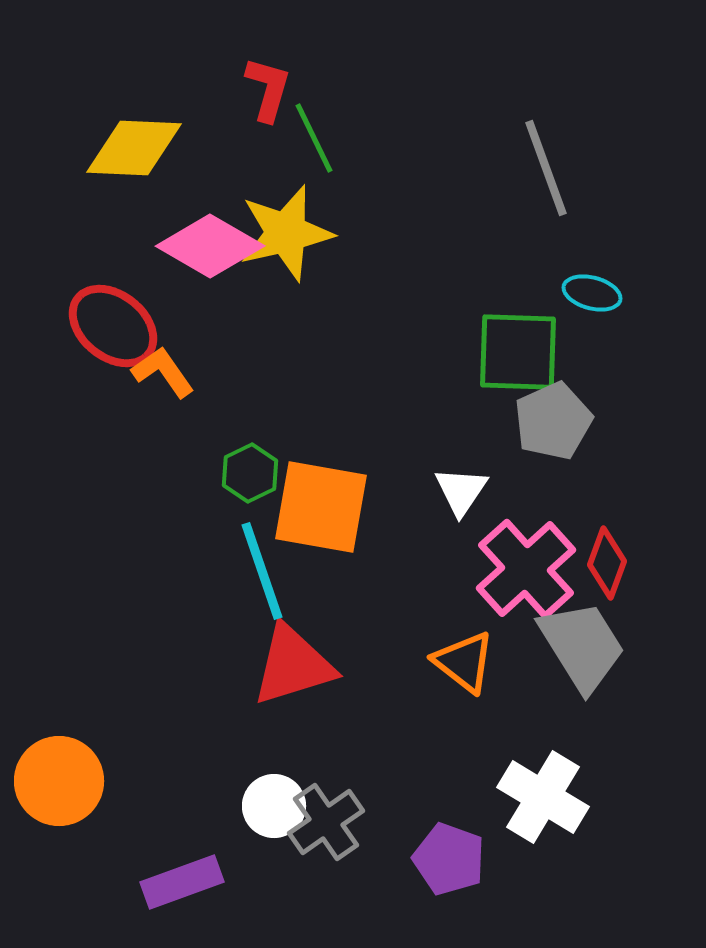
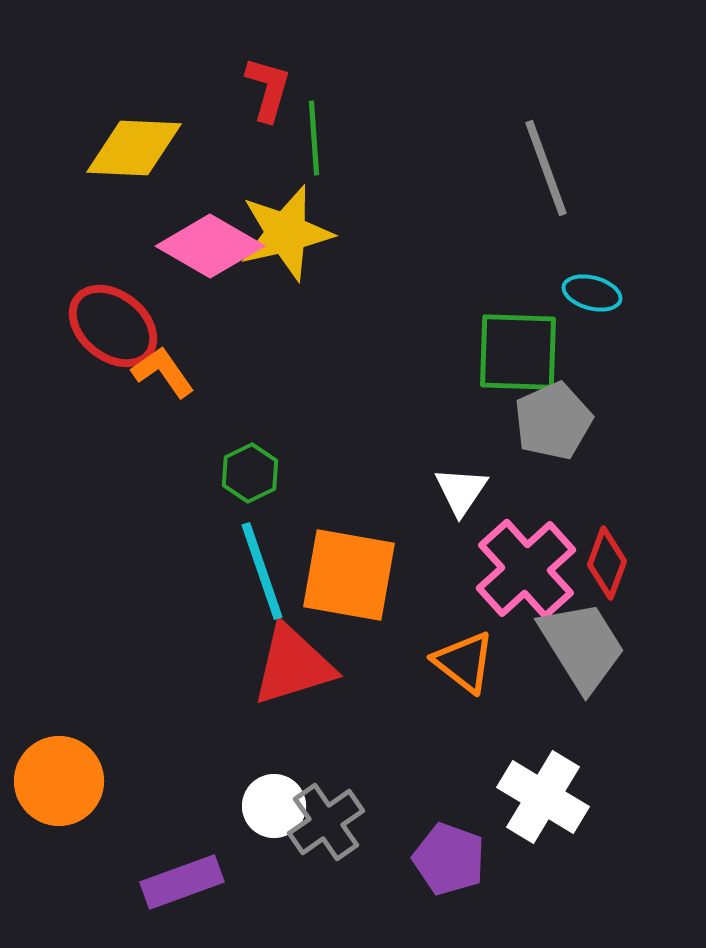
green line: rotated 22 degrees clockwise
orange square: moved 28 px right, 68 px down
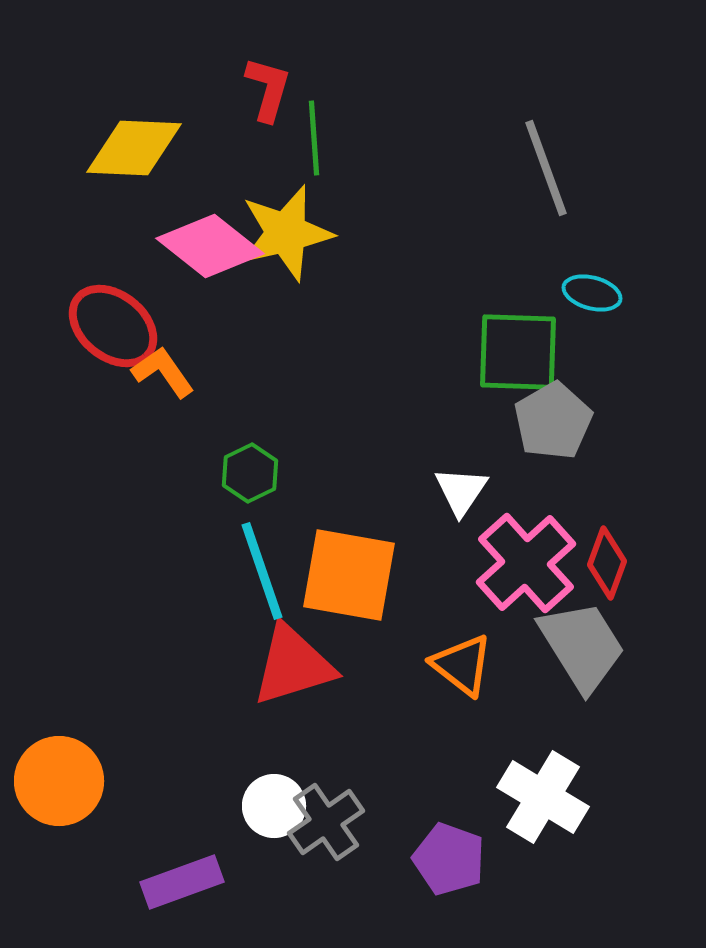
pink diamond: rotated 8 degrees clockwise
gray pentagon: rotated 6 degrees counterclockwise
pink cross: moved 6 px up
orange triangle: moved 2 px left, 3 px down
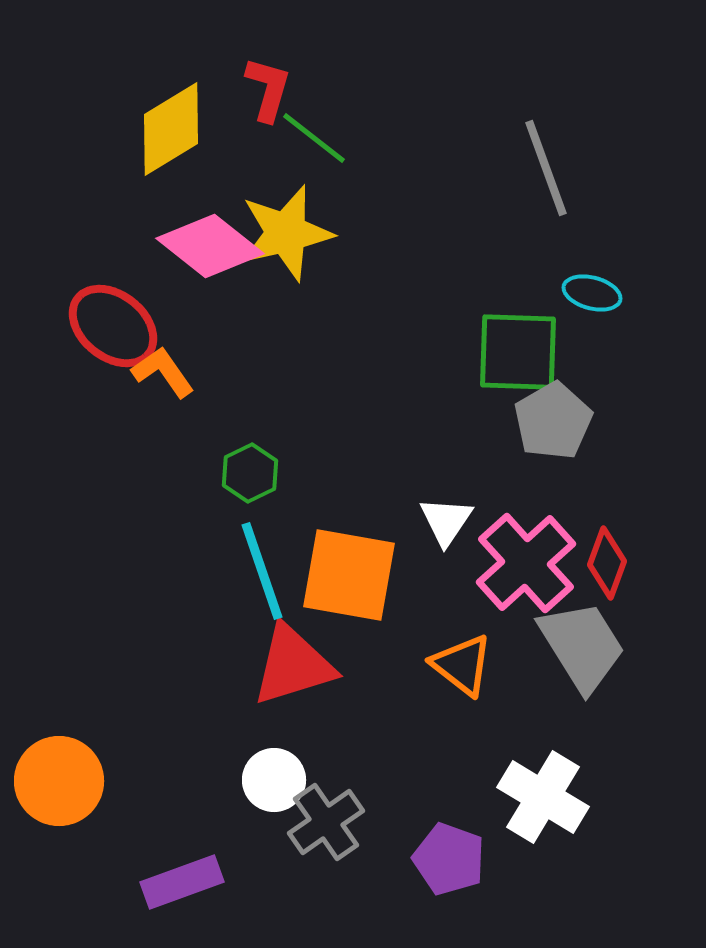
green line: rotated 48 degrees counterclockwise
yellow diamond: moved 37 px right, 19 px up; rotated 34 degrees counterclockwise
white triangle: moved 15 px left, 30 px down
white circle: moved 26 px up
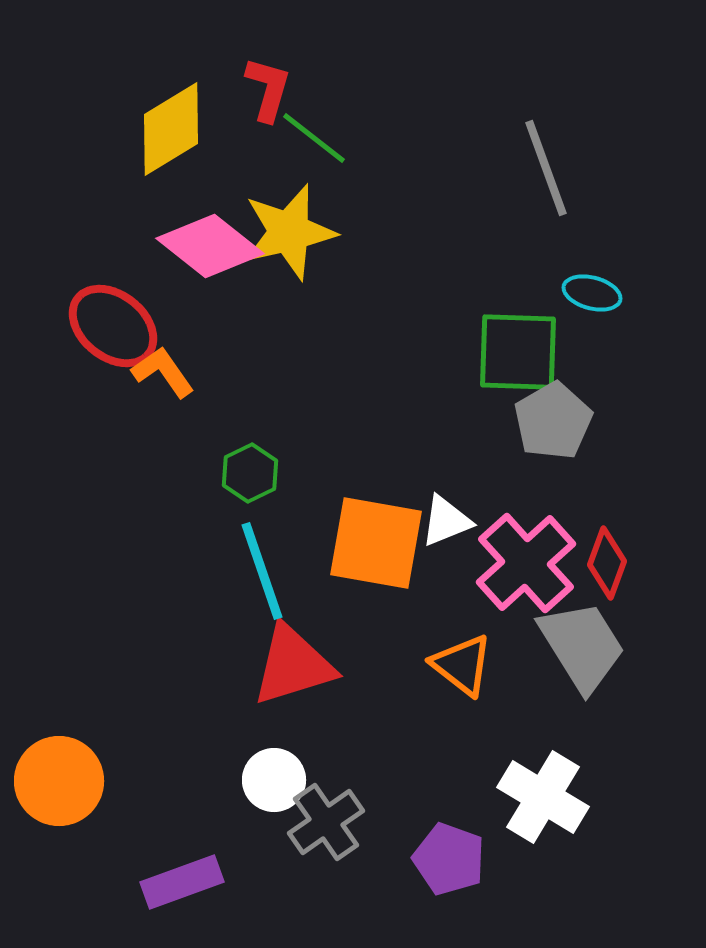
yellow star: moved 3 px right, 1 px up
white triangle: rotated 34 degrees clockwise
orange square: moved 27 px right, 32 px up
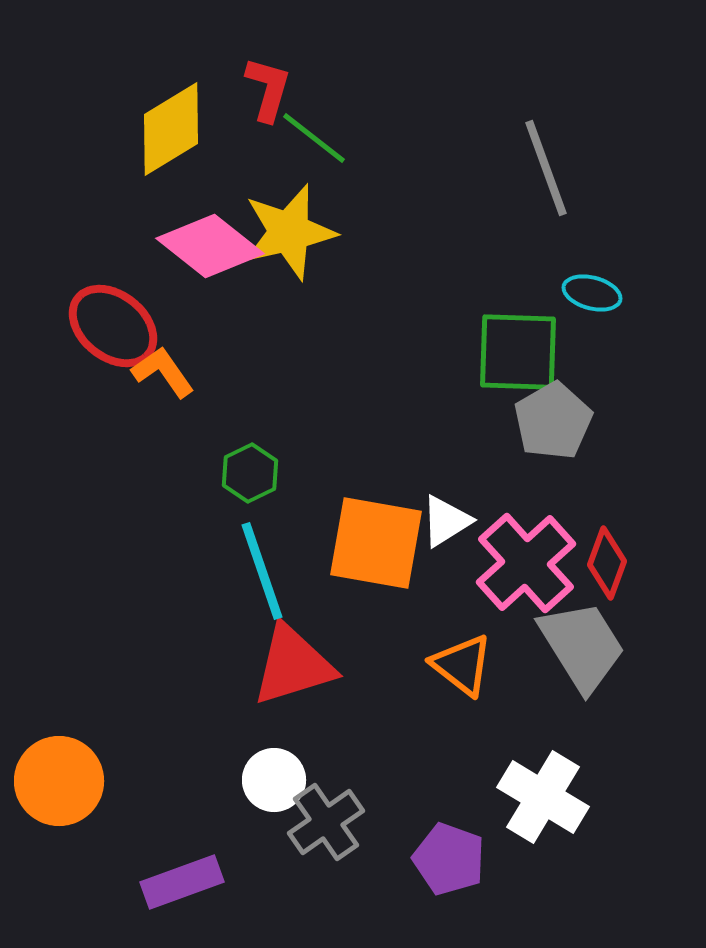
white triangle: rotated 10 degrees counterclockwise
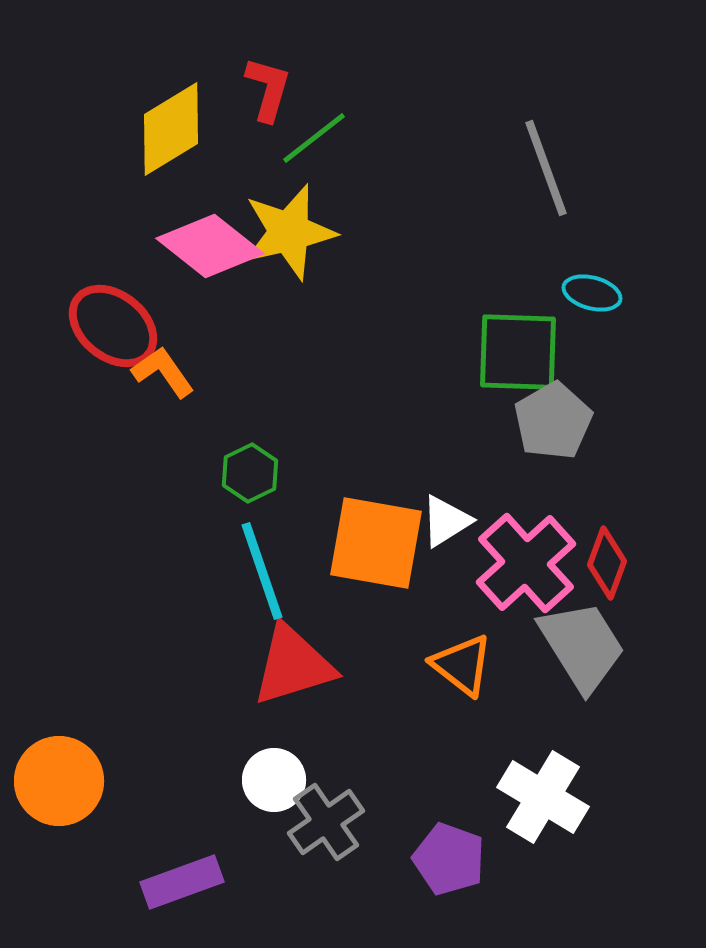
green line: rotated 76 degrees counterclockwise
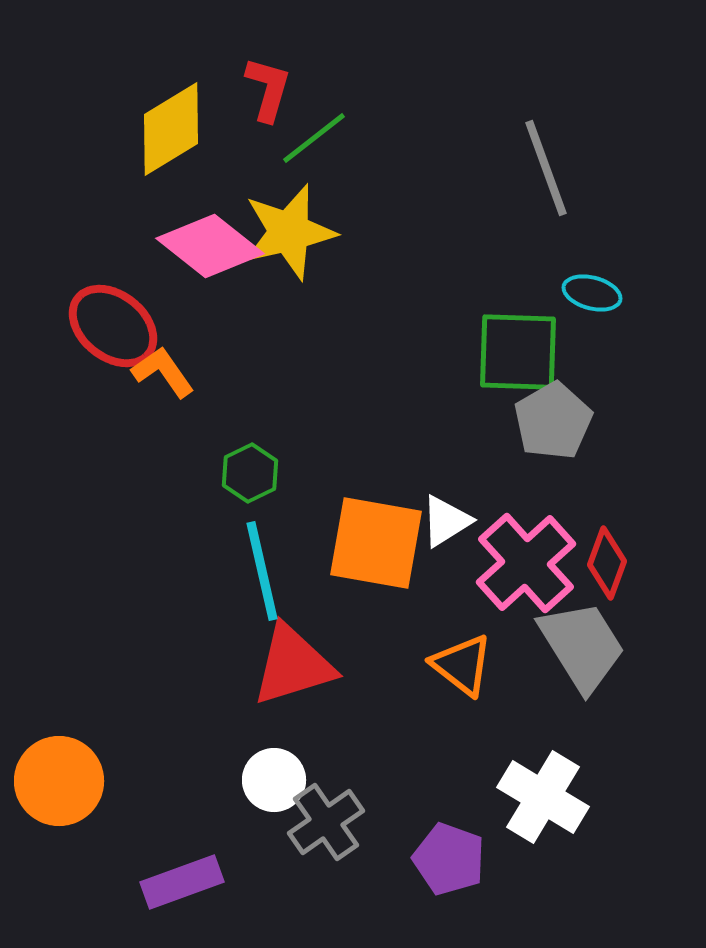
cyan line: rotated 6 degrees clockwise
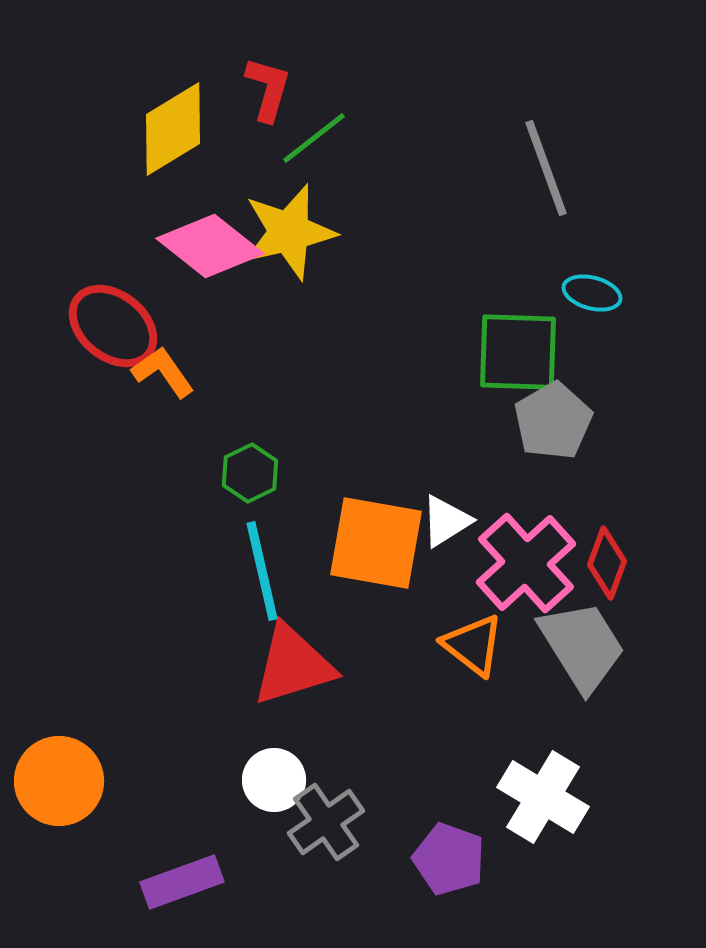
yellow diamond: moved 2 px right
orange triangle: moved 11 px right, 20 px up
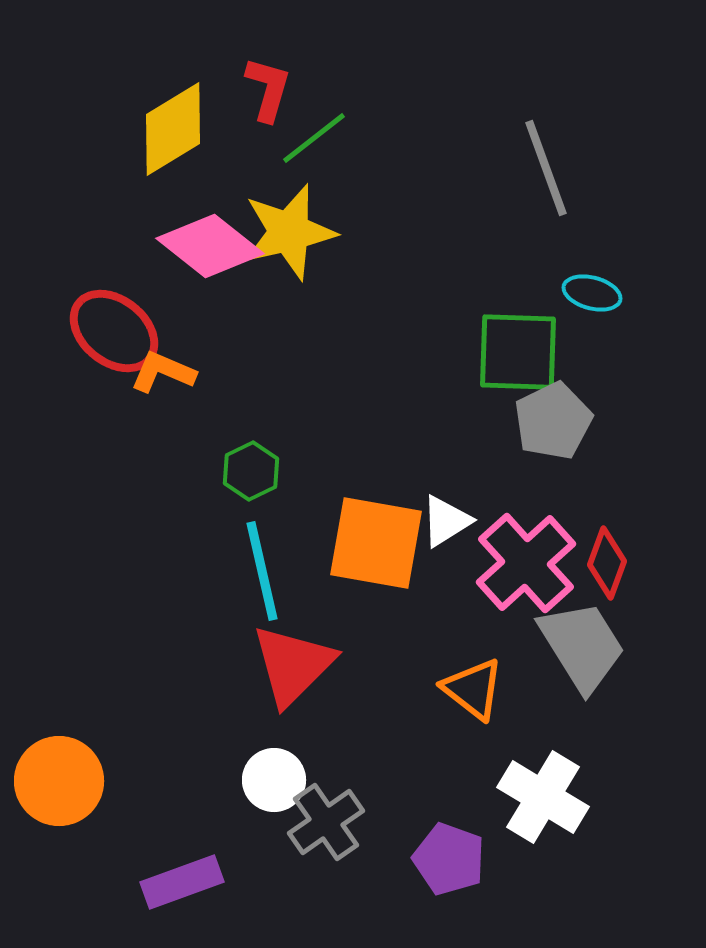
red ellipse: moved 1 px right, 5 px down
orange L-shape: rotated 32 degrees counterclockwise
gray pentagon: rotated 4 degrees clockwise
green hexagon: moved 1 px right, 2 px up
orange triangle: moved 44 px down
red triangle: rotated 28 degrees counterclockwise
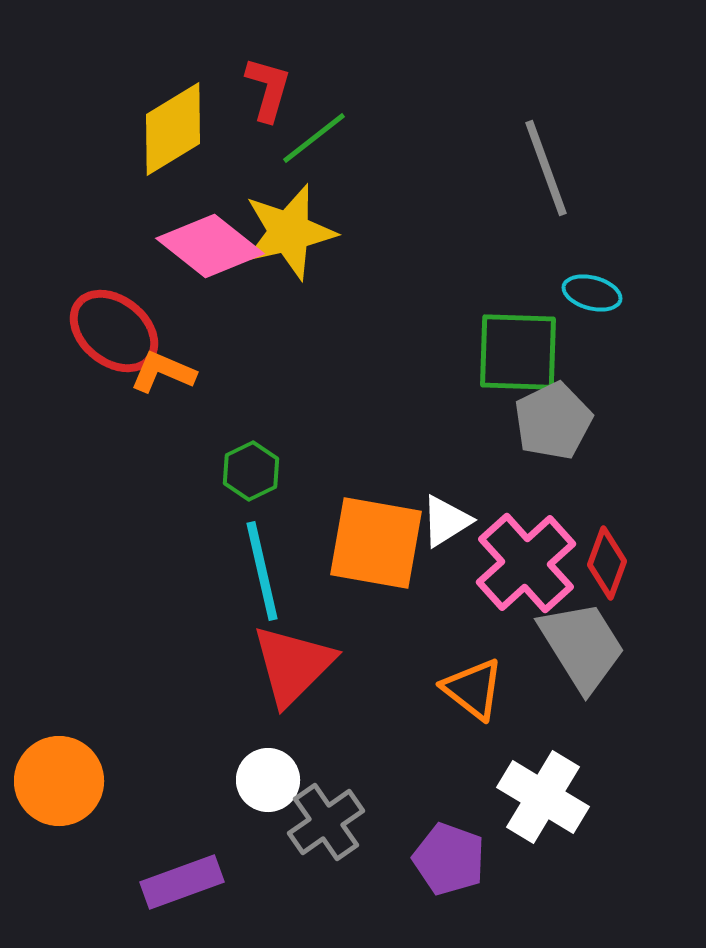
white circle: moved 6 px left
